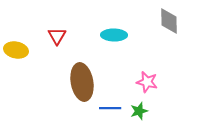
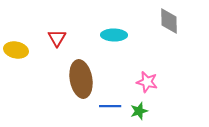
red triangle: moved 2 px down
brown ellipse: moved 1 px left, 3 px up
blue line: moved 2 px up
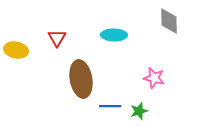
pink star: moved 7 px right, 4 px up
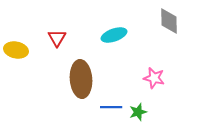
cyan ellipse: rotated 20 degrees counterclockwise
brown ellipse: rotated 6 degrees clockwise
blue line: moved 1 px right, 1 px down
green star: moved 1 px left, 1 px down
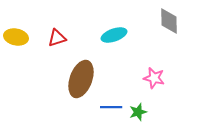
red triangle: rotated 42 degrees clockwise
yellow ellipse: moved 13 px up
brown ellipse: rotated 24 degrees clockwise
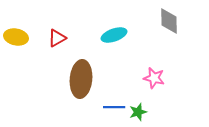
red triangle: rotated 12 degrees counterclockwise
brown ellipse: rotated 15 degrees counterclockwise
blue line: moved 3 px right
